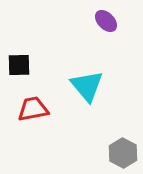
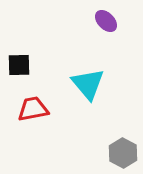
cyan triangle: moved 1 px right, 2 px up
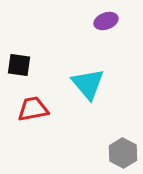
purple ellipse: rotated 65 degrees counterclockwise
black square: rotated 10 degrees clockwise
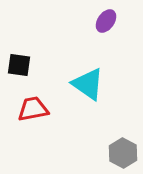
purple ellipse: rotated 35 degrees counterclockwise
cyan triangle: rotated 15 degrees counterclockwise
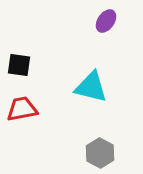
cyan triangle: moved 3 px right, 3 px down; rotated 21 degrees counterclockwise
red trapezoid: moved 11 px left
gray hexagon: moved 23 px left
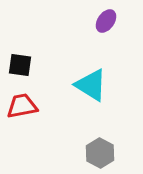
black square: moved 1 px right
cyan triangle: moved 2 px up; rotated 18 degrees clockwise
red trapezoid: moved 3 px up
